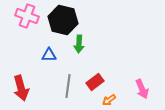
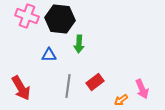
black hexagon: moved 3 px left, 1 px up; rotated 8 degrees counterclockwise
red arrow: rotated 15 degrees counterclockwise
orange arrow: moved 12 px right
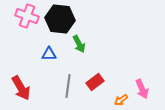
green arrow: rotated 30 degrees counterclockwise
blue triangle: moved 1 px up
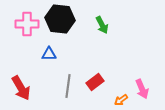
pink cross: moved 8 px down; rotated 20 degrees counterclockwise
green arrow: moved 23 px right, 19 px up
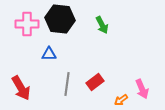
gray line: moved 1 px left, 2 px up
